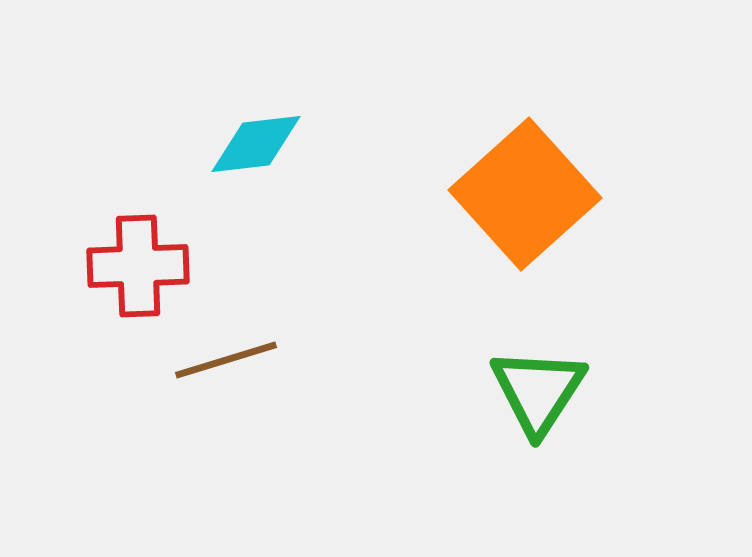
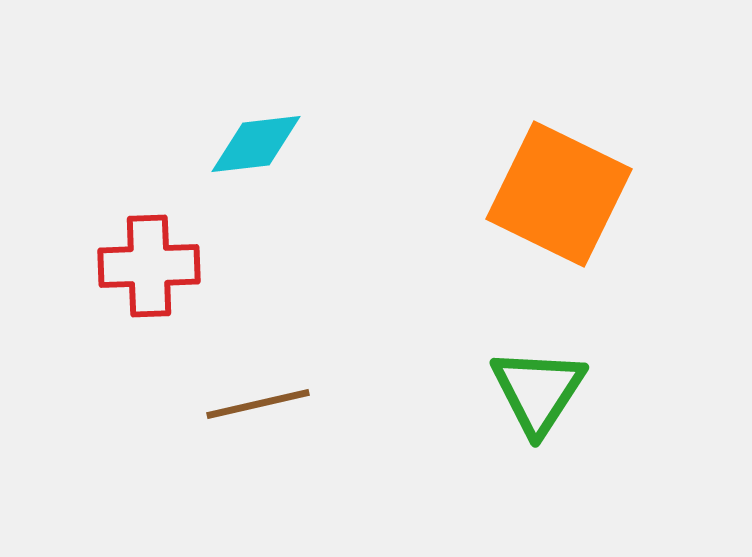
orange square: moved 34 px right; rotated 22 degrees counterclockwise
red cross: moved 11 px right
brown line: moved 32 px right, 44 px down; rotated 4 degrees clockwise
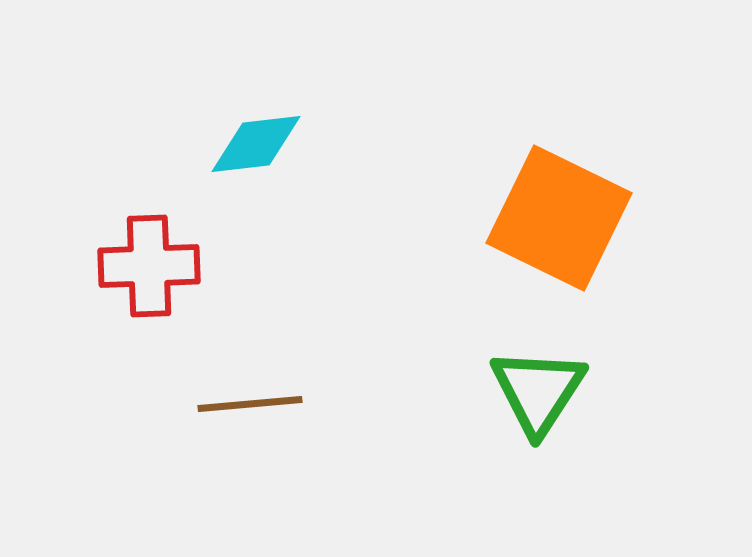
orange square: moved 24 px down
brown line: moved 8 px left; rotated 8 degrees clockwise
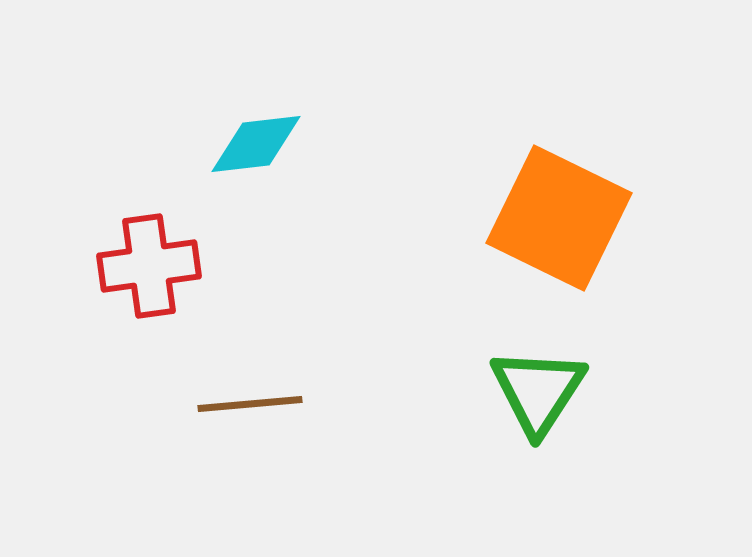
red cross: rotated 6 degrees counterclockwise
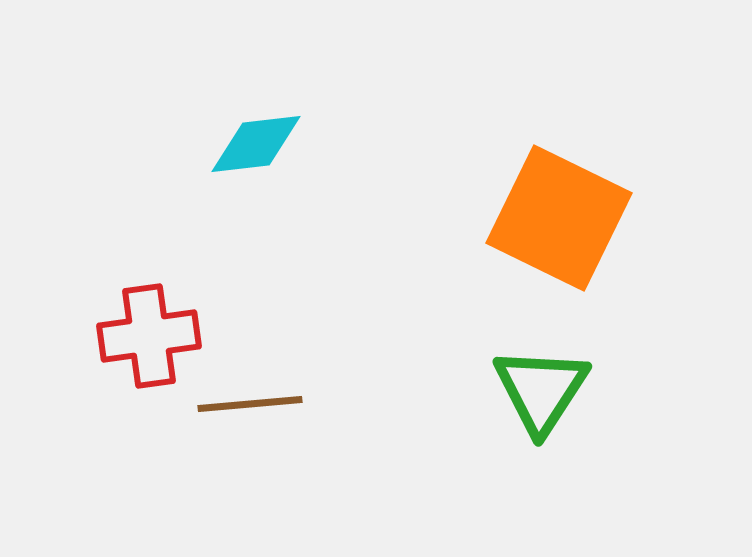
red cross: moved 70 px down
green triangle: moved 3 px right, 1 px up
